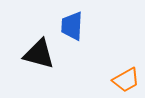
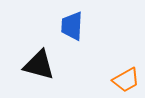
black triangle: moved 11 px down
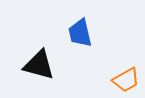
blue trapezoid: moved 8 px right, 7 px down; rotated 16 degrees counterclockwise
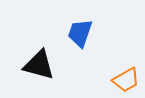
blue trapezoid: rotated 32 degrees clockwise
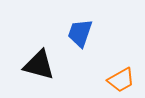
orange trapezoid: moved 5 px left
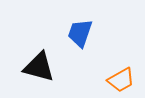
black triangle: moved 2 px down
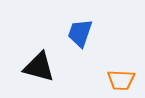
orange trapezoid: rotated 32 degrees clockwise
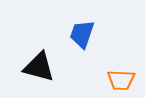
blue trapezoid: moved 2 px right, 1 px down
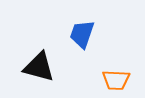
orange trapezoid: moved 5 px left
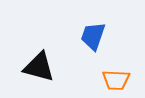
blue trapezoid: moved 11 px right, 2 px down
